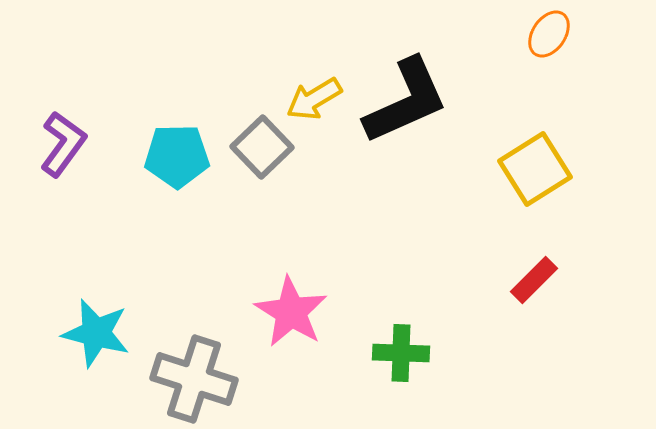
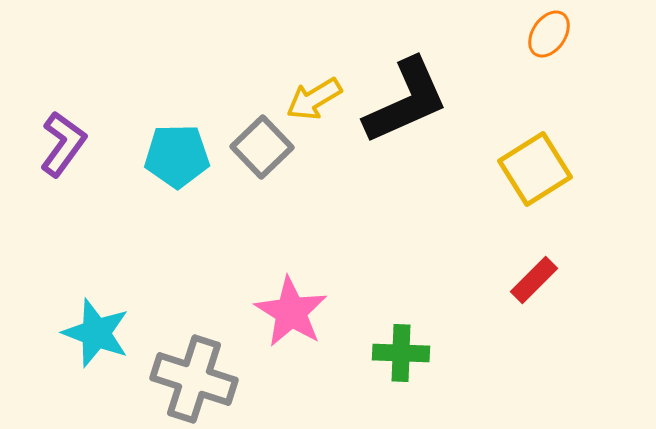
cyan star: rotated 6 degrees clockwise
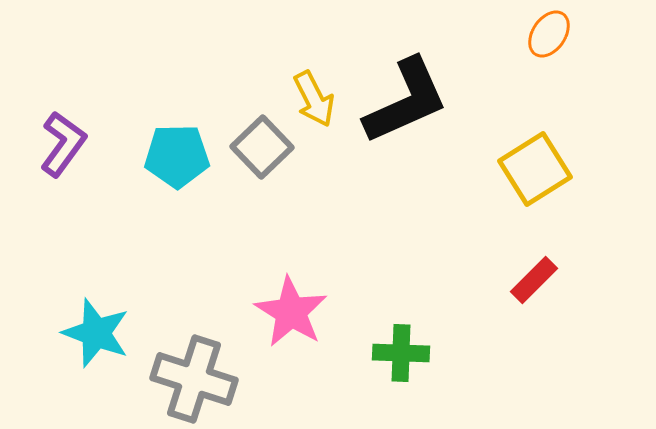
yellow arrow: rotated 86 degrees counterclockwise
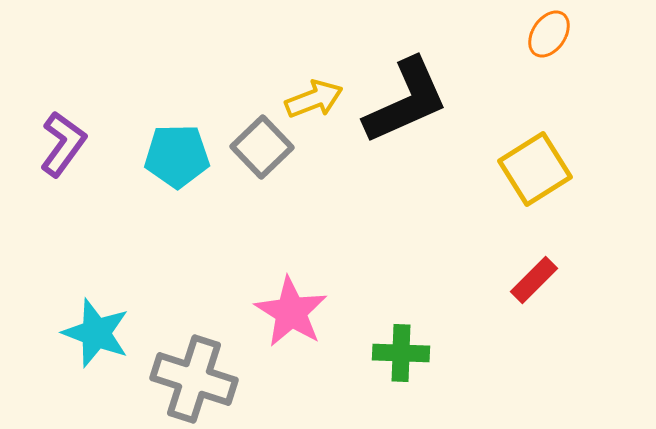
yellow arrow: rotated 84 degrees counterclockwise
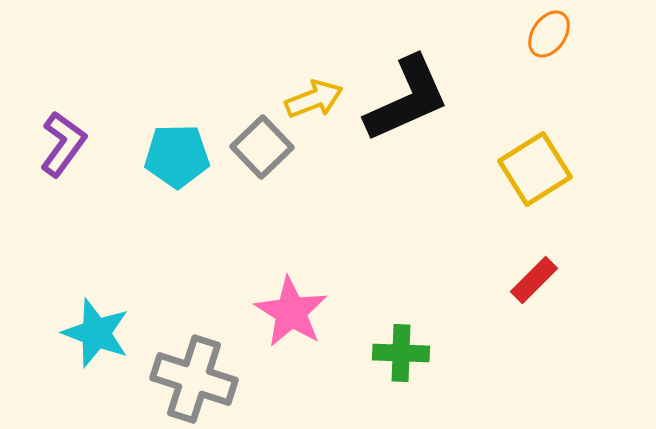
black L-shape: moved 1 px right, 2 px up
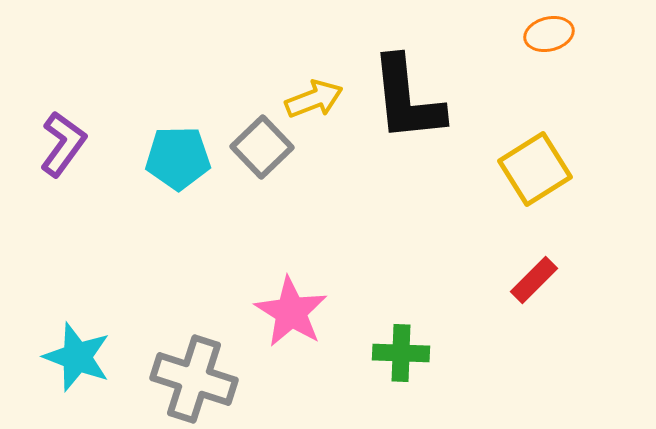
orange ellipse: rotated 42 degrees clockwise
black L-shape: rotated 108 degrees clockwise
cyan pentagon: moved 1 px right, 2 px down
cyan star: moved 19 px left, 24 px down
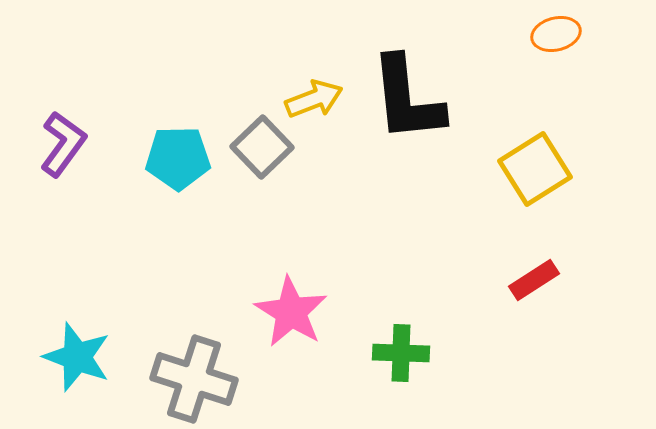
orange ellipse: moved 7 px right
red rectangle: rotated 12 degrees clockwise
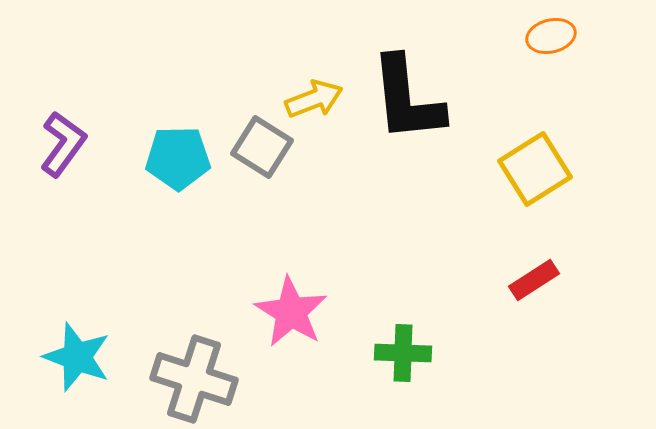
orange ellipse: moved 5 px left, 2 px down
gray square: rotated 14 degrees counterclockwise
green cross: moved 2 px right
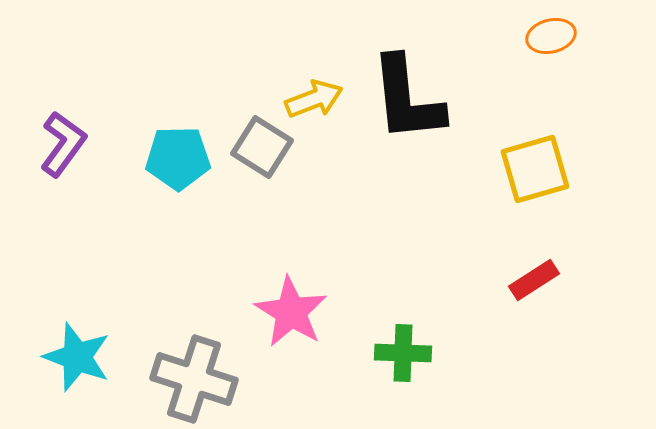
yellow square: rotated 16 degrees clockwise
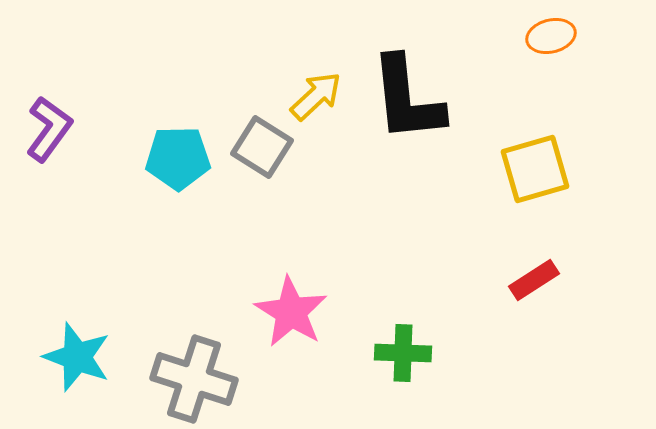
yellow arrow: moved 2 px right, 3 px up; rotated 22 degrees counterclockwise
purple L-shape: moved 14 px left, 15 px up
